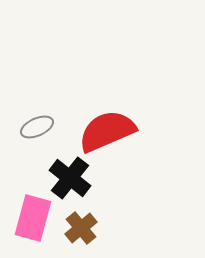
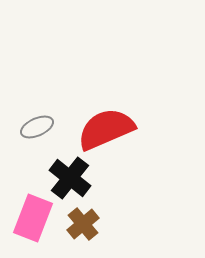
red semicircle: moved 1 px left, 2 px up
pink rectangle: rotated 6 degrees clockwise
brown cross: moved 2 px right, 4 px up
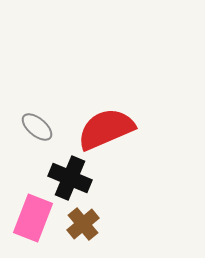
gray ellipse: rotated 64 degrees clockwise
black cross: rotated 15 degrees counterclockwise
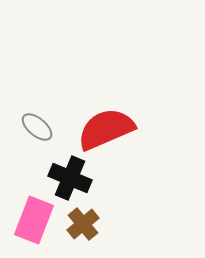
pink rectangle: moved 1 px right, 2 px down
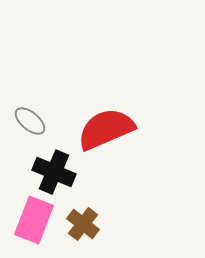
gray ellipse: moved 7 px left, 6 px up
black cross: moved 16 px left, 6 px up
brown cross: rotated 12 degrees counterclockwise
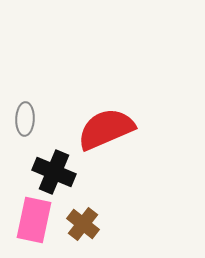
gray ellipse: moved 5 px left, 2 px up; rotated 52 degrees clockwise
pink rectangle: rotated 9 degrees counterclockwise
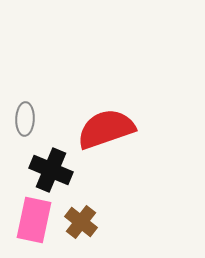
red semicircle: rotated 4 degrees clockwise
black cross: moved 3 px left, 2 px up
brown cross: moved 2 px left, 2 px up
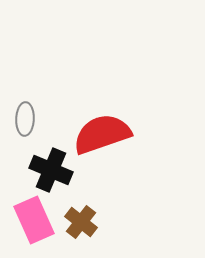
red semicircle: moved 4 px left, 5 px down
pink rectangle: rotated 36 degrees counterclockwise
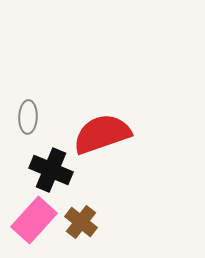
gray ellipse: moved 3 px right, 2 px up
pink rectangle: rotated 66 degrees clockwise
